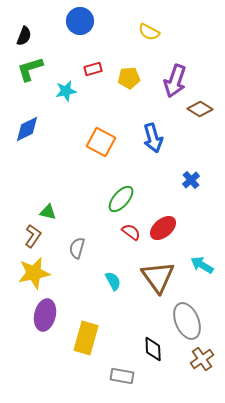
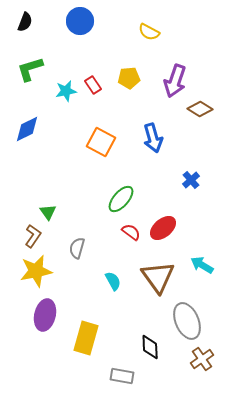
black semicircle: moved 1 px right, 14 px up
red rectangle: moved 16 px down; rotated 72 degrees clockwise
green triangle: rotated 42 degrees clockwise
yellow star: moved 2 px right, 2 px up
black diamond: moved 3 px left, 2 px up
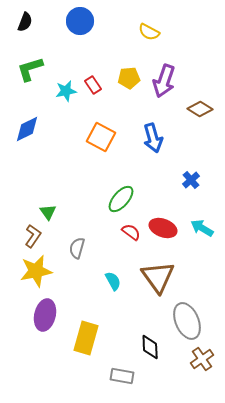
purple arrow: moved 11 px left
orange square: moved 5 px up
red ellipse: rotated 60 degrees clockwise
cyan arrow: moved 37 px up
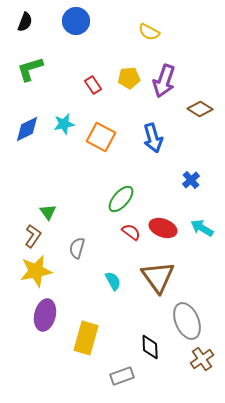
blue circle: moved 4 px left
cyan star: moved 2 px left, 33 px down
gray rectangle: rotated 30 degrees counterclockwise
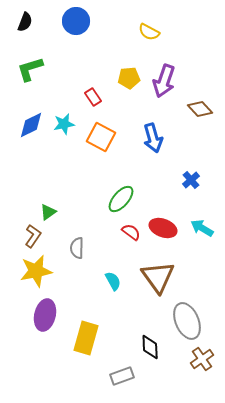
red rectangle: moved 12 px down
brown diamond: rotated 15 degrees clockwise
blue diamond: moved 4 px right, 4 px up
green triangle: rotated 30 degrees clockwise
gray semicircle: rotated 15 degrees counterclockwise
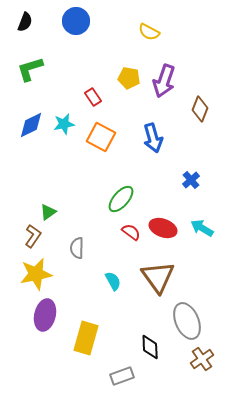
yellow pentagon: rotated 15 degrees clockwise
brown diamond: rotated 65 degrees clockwise
yellow star: moved 3 px down
